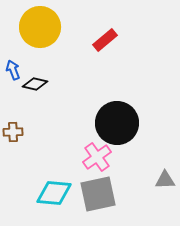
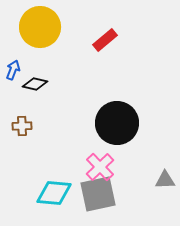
blue arrow: rotated 42 degrees clockwise
brown cross: moved 9 px right, 6 px up
pink cross: moved 3 px right, 10 px down; rotated 8 degrees counterclockwise
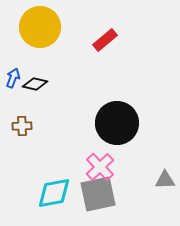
blue arrow: moved 8 px down
cyan diamond: rotated 15 degrees counterclockwise
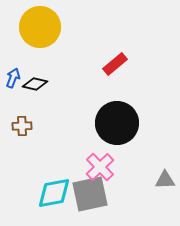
red rectangle: moved 10 px right, 24 px down
gray square: moved 8 px left
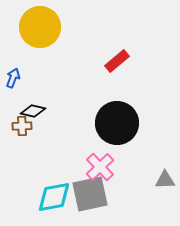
red rectangle: moved 2 px right, 3 px up
black diamond: moved 2 px left, 27 px down
cyan diamond: moved 4 px down
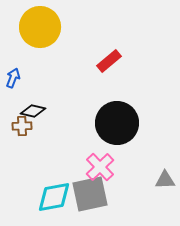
red rectangle: moved 8 px left
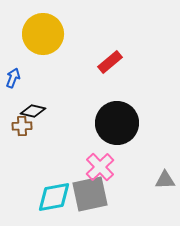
yellow circle: moved 3 px right, 7 px down
red rectangle: moved 1 px right, 1 px down
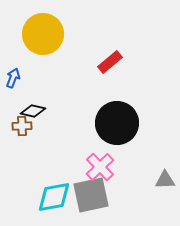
gray square: moved 1 px right, 1 px down
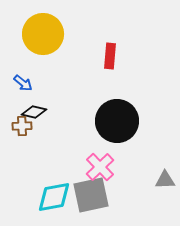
red rectangle: moved 6 px up; rotated 45 degrees counterclockwise
blue arrow: moved 10 px right, 5 px down; rotated 108 degrees clockwise
black diamond: moved 1 px right, 1 px down
black circle: moved 2 px up
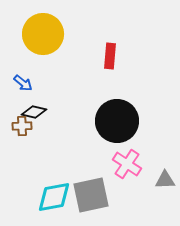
pink cross: moved 27 px right, 3 px up; rotated 12 degrees counterclockwise
